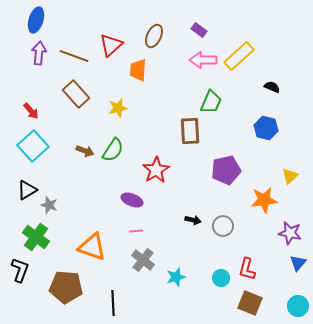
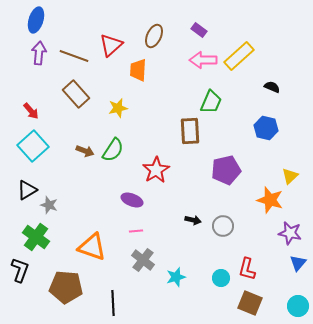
orange star at (264, 200): moved 6 px right; rotated 24 degrees clockwise
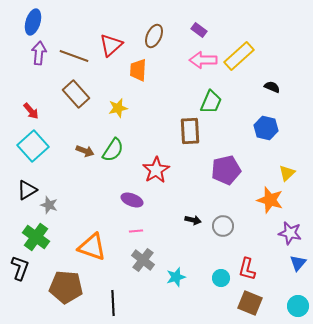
blue ellipse at (36, 20): moved 3 px left, 2 px down
yellow triangle at (290, 176): moved 3 px left, 3 px up
black L-shape at (20, 270): moved 2 px up
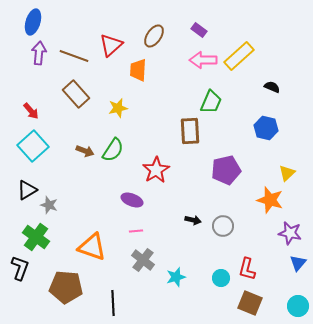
brown ellipse at (154, 36): rotated 10 degrees clockwise
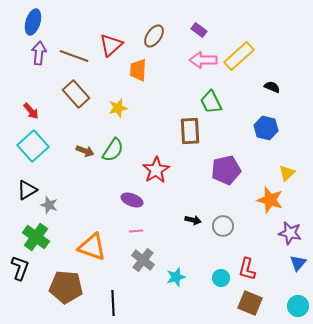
green trapezoid at (211, 102): rotated 130 degrees clockwise
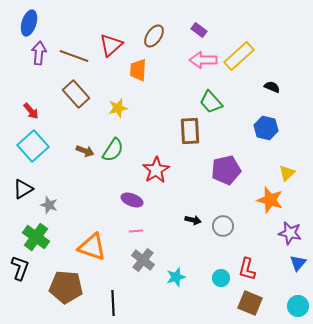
blue ellipse at (33, 22): moved 4 px left, 1 px down
green trapezoid at (211, 102): rotated 15 degrees counterclockwise
black triangle at (27, 190): moved 4 px left, 1 px up
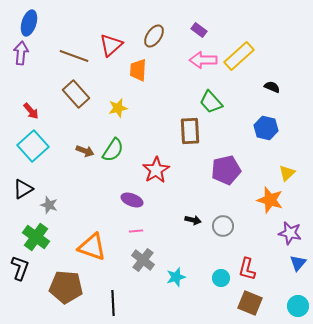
purple arrow at (39, 53): moved 18 px left
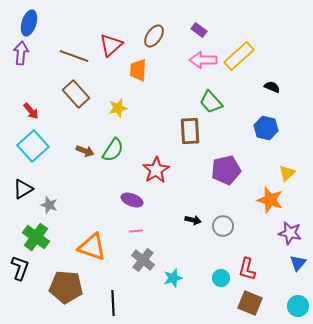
cyan star at (176, 277): moved 3 px left, 1 px down
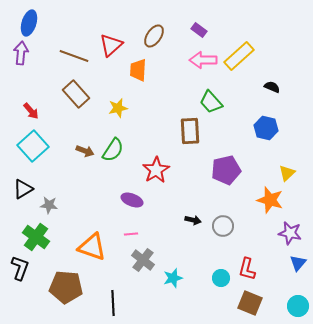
gray star at (49, 205): rotated 12 degrees counterclockwise
pink line at (136, 231): moved 5 px left, 3 px down
